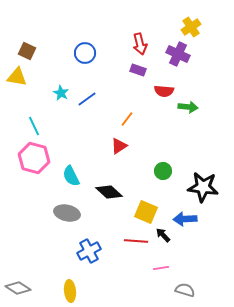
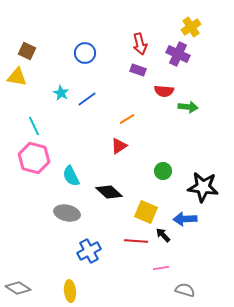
orange line: rotated 21 degrees clockwise
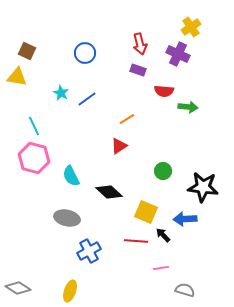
gray ellipse: moved 5 px down
yellow ellipse: rotated 25 degrees clockwise
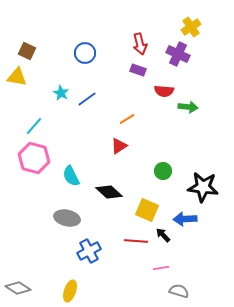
cyan line: rotated 66 degrees clockwise
yellow square: moved 1 px right, 2 px up
gray semicircle: moved 6 px left, 1 px down
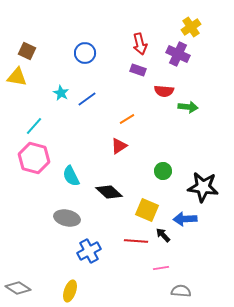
gray semicircle: moved 2 px right; rotated 12 degrees counterclockwise
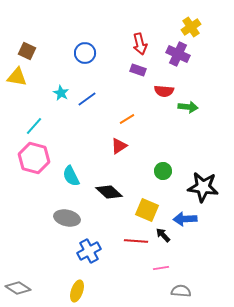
yellow ellipse: moved 7 px right
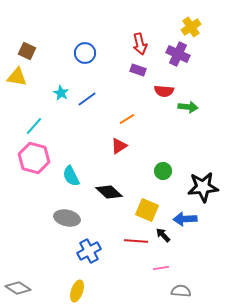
black star: rotated 12 degrees counterclockwise
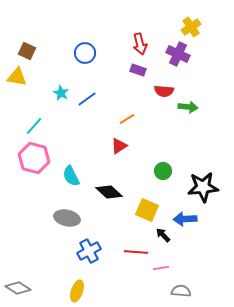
red line: moved 11 px down
